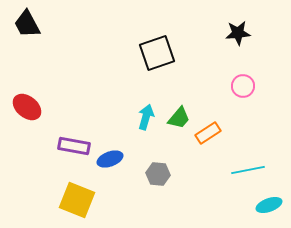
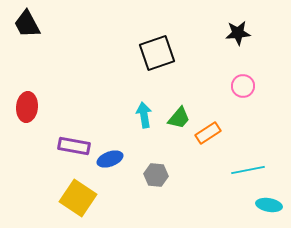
red ellipse: rotated 56 degrees clockwise
cyan arrow: moved 2 px left, 2 px up; rotated 25 degrees counterclockwise
gray hexagon: moved 2 px left, 1 px down
yellow square: moved 1 px right, 2 px up; rotated 12 degrees clockwise
cyan ellipse: rotated 30 degrees clockwise
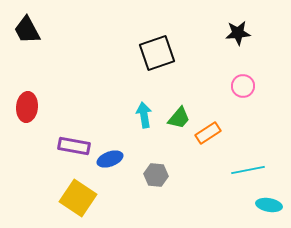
black trapezoid: moved 6 px down
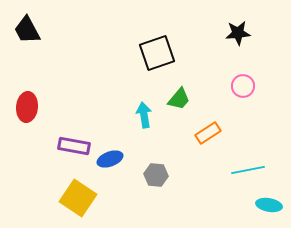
green trapezoid: moved 19 px up
